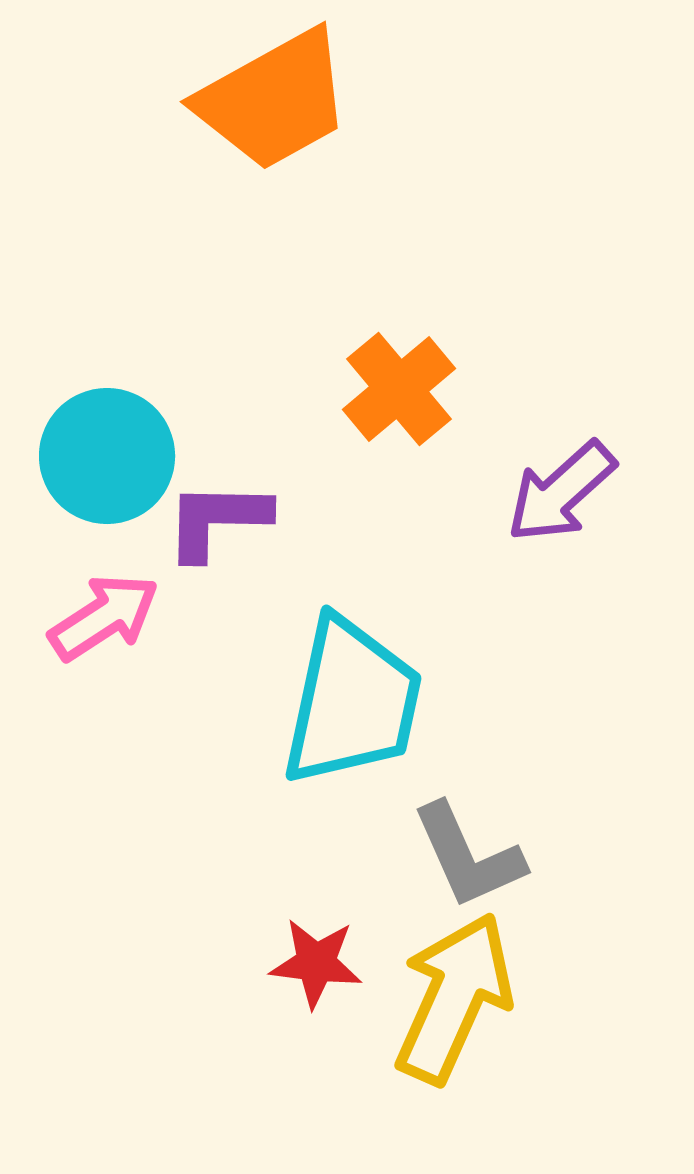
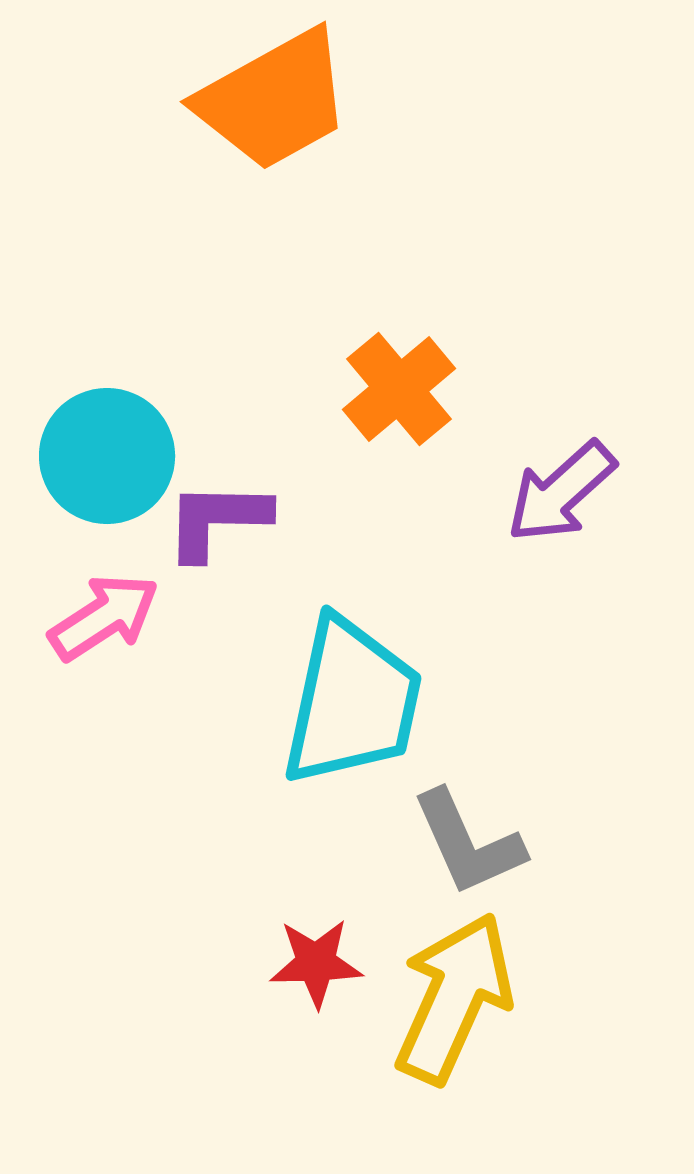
gray L-shape: moved 13 px up
red star: rotated 8 degrees counterclockwise
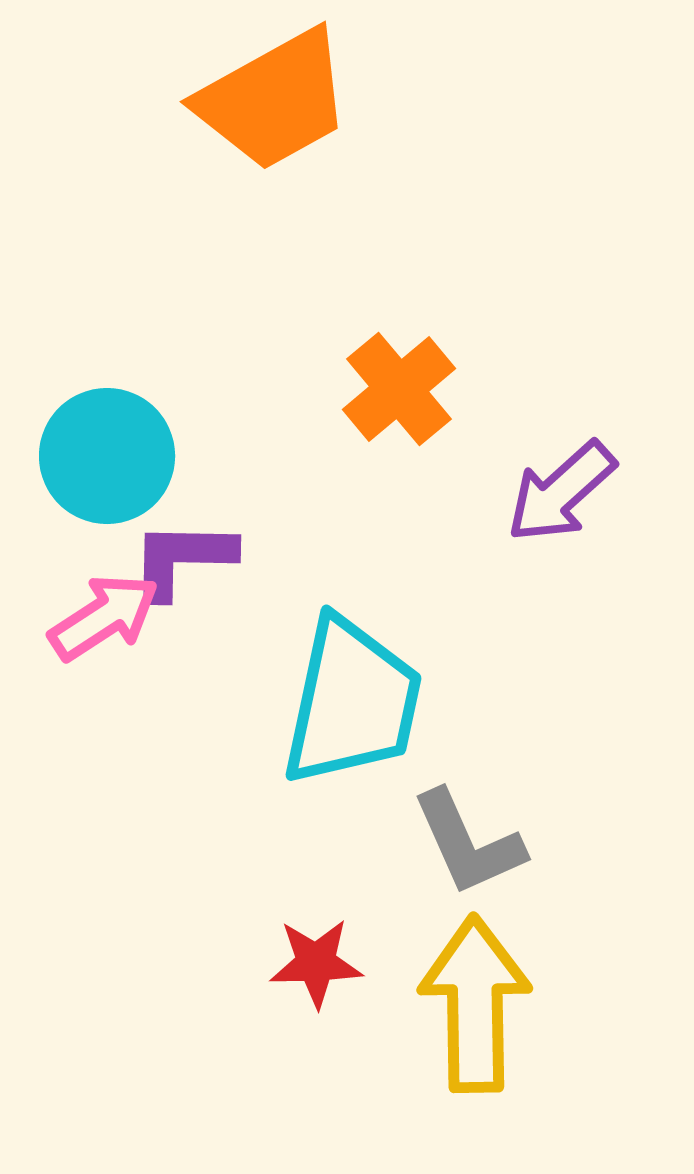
purple L-shape: moved 35 px left, 39 px down
yellow arrow: moved 21 px right, 6 px down; rotated 25 degrees counterclockwise
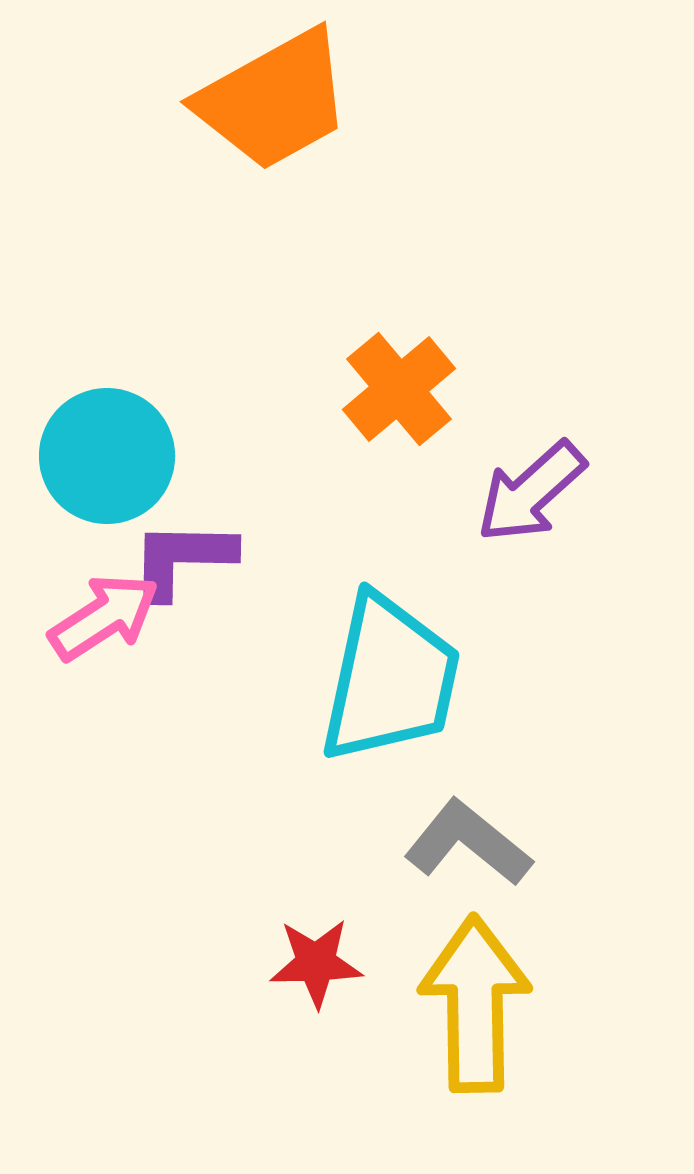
purple arrow: moved 30 px left
cyan trapezoid: moved 38 px right, 23 px up
gray L-shape: rotated 153 degrees clockwise
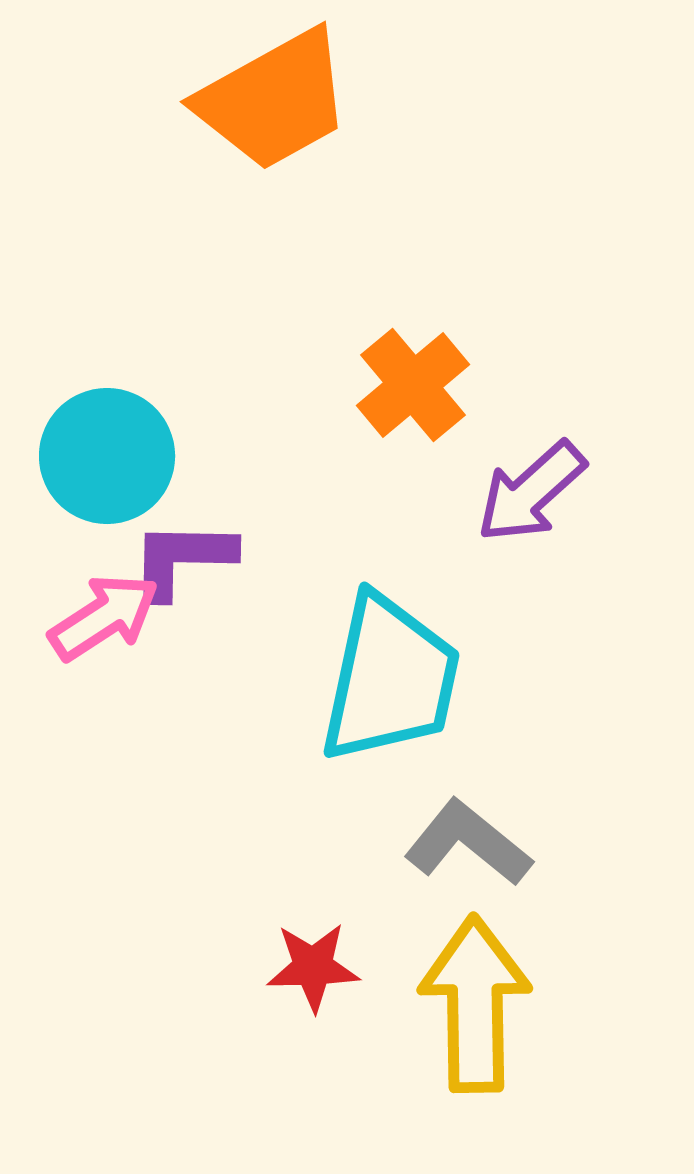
orange cross: moved 14 px right, 4 px up
red star: moved 3 px left, 4 px down
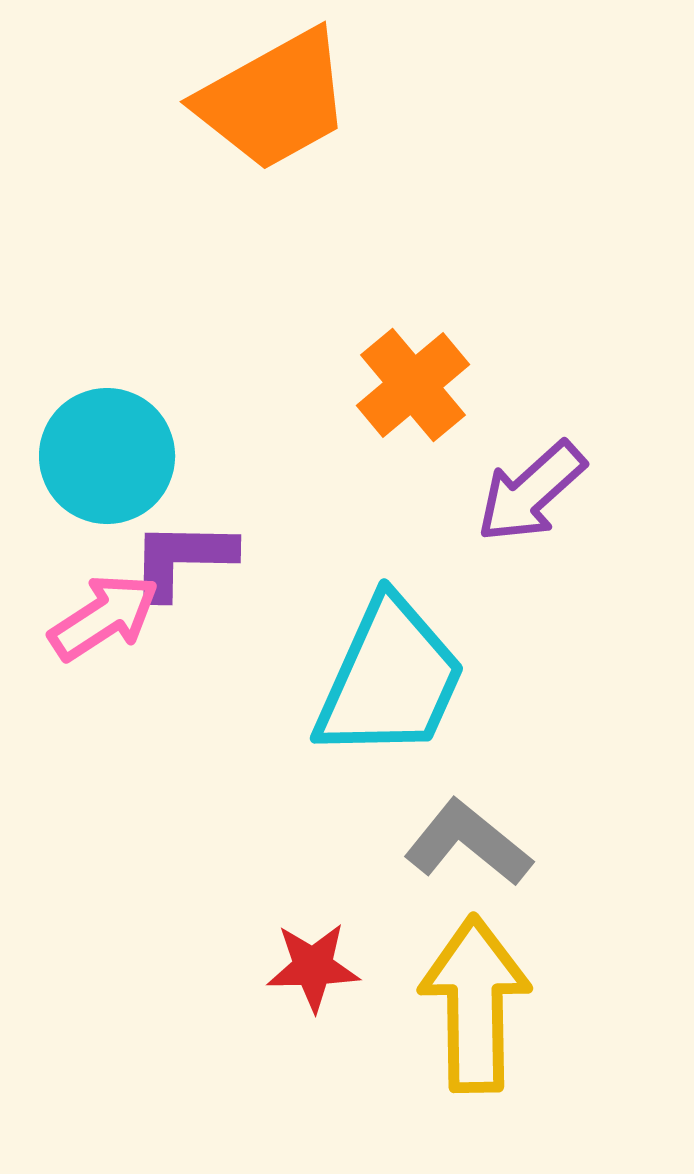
cyan trapezoid: rotated 12 degrees clockwise
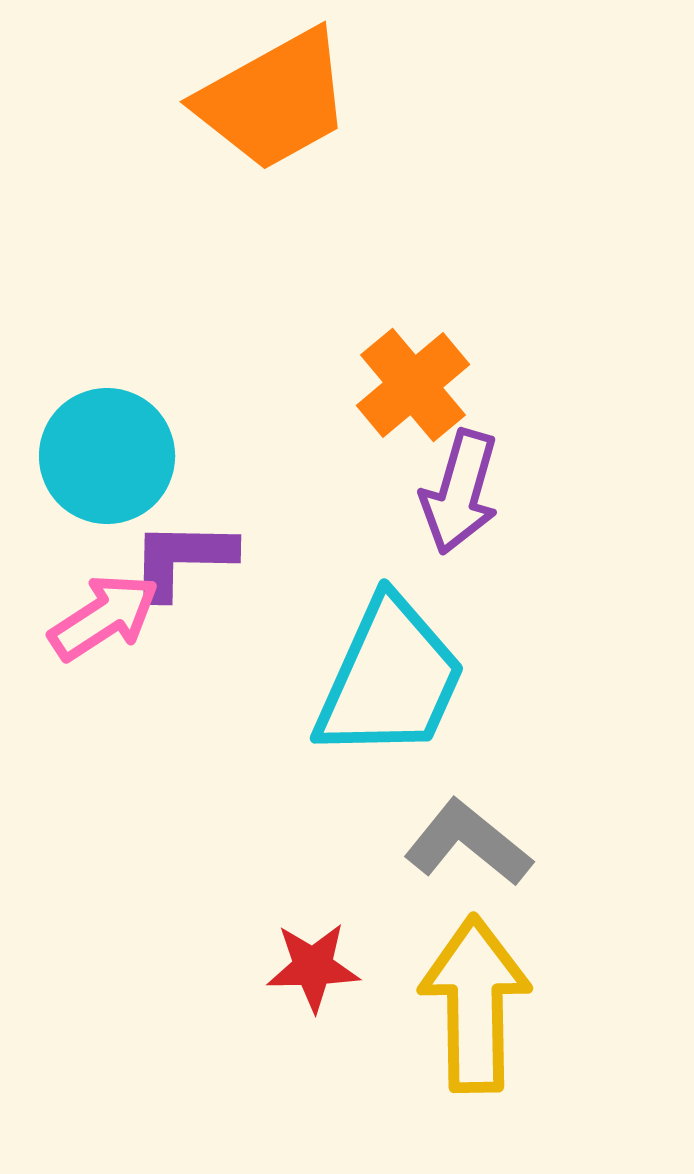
purple arrow: moved 71 px left; rotated 32 degrees counterclockwise
